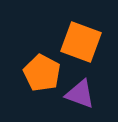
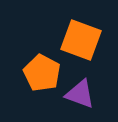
orange square: moved 2 px up
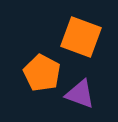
orange square: moved 3 px up
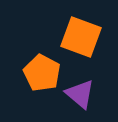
purple triangle: rotated 20 degrees clockwise
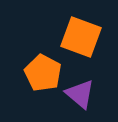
orange pentagon: moved 1 px right
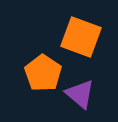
orange pentagon: rotated 6 degrees clockwise
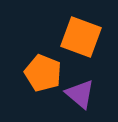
orange pentagon: rotated 12 degrees counterclockwise
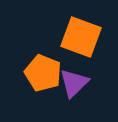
purple triangle: moved 6 px left, 11 px up; rotated 36 degrees clockwise
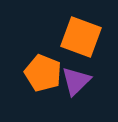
purple triangle: moved 2 px right, 2 px up
